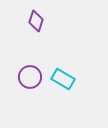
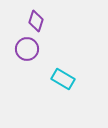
purple circle: moved 3 px left, 28 px up
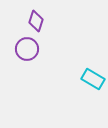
cyan rectangle: moved 30 px right
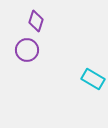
purple circle: moved 1 px down
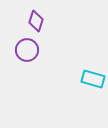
cyan rectangle: rotated 15 degrees counterclockwise
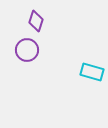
cyan rectangle: moved 1 px left, 7 px up
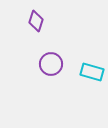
purple circle: moved 24 px right, 14 px down
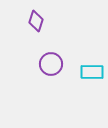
cyan rectangle: rotated 15 degrees counterclockwise
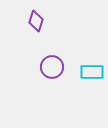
purple circle: moved 1 px right, 3 px down
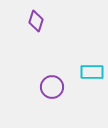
purple circle: moved 20 px down
